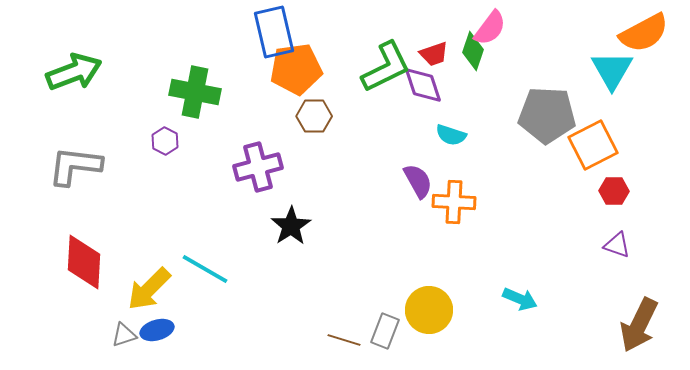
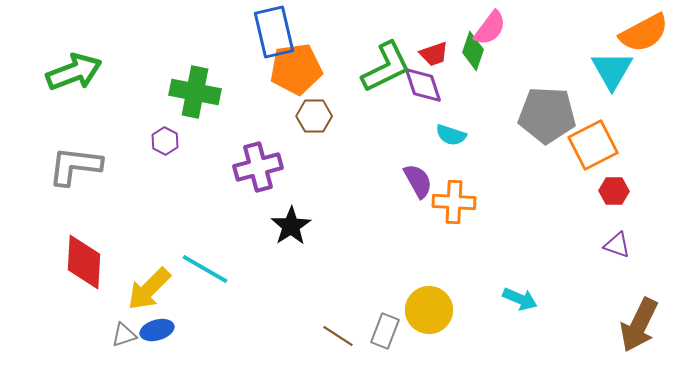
brown line: moved 6 px left, 4 px up; rotated 16 degrees clockwise
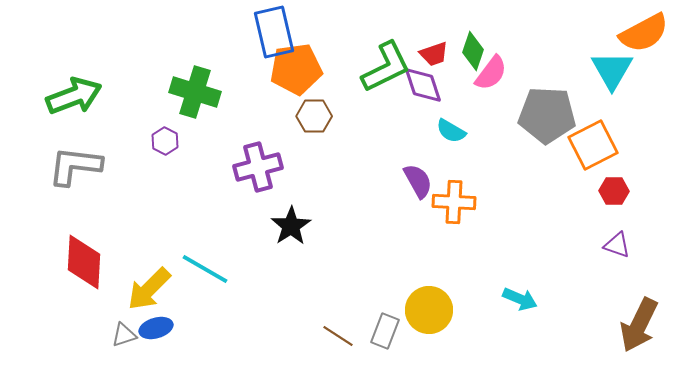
pink semicircle: moved 1 px right, 45 px down
green arrow: moved 24 px down
green cross: rotated 6 degrees clockwise
cyan semicircle: moved 4 px up; rotated 12 degrees clockwise
blue ellipse: moved 1 px left, 2 px up
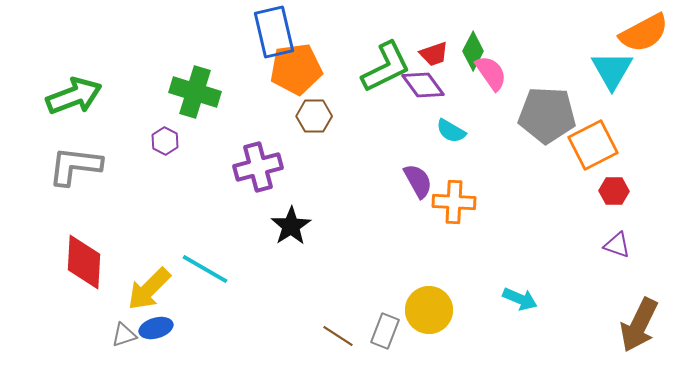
green diamond: rotated 9 degrees clockwise
pink semicircle: rotated 72 degrees counterclockwise
purple diamond: rotated 18 degrees counterclockwise
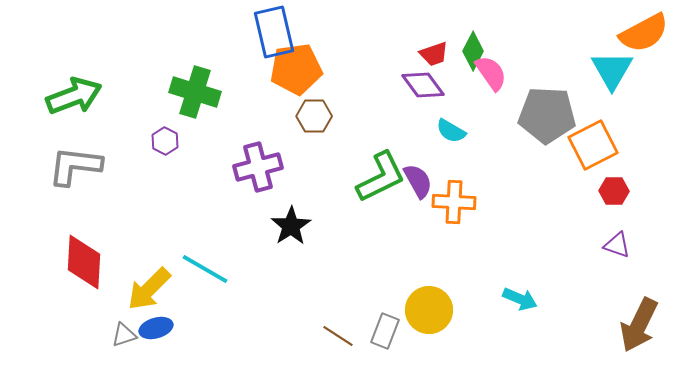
green L-shape: moved 5 px left, 110 px down
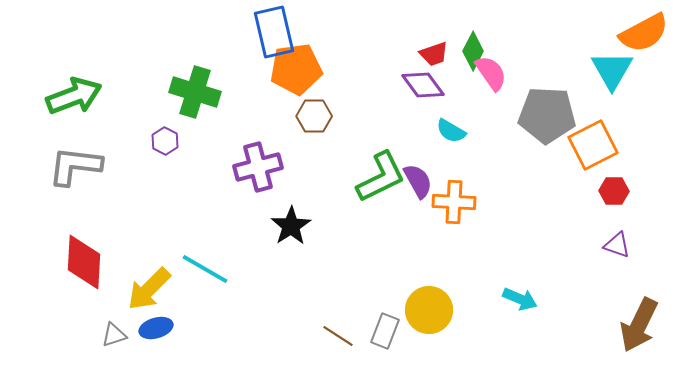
gray triangle: moved 10 px left
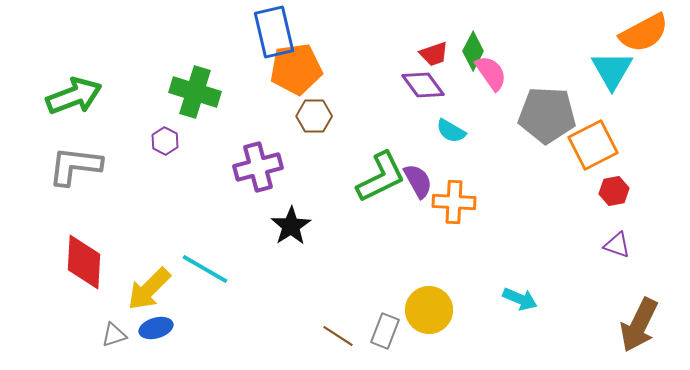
red hexagon: rotated 12 degrees counterclockwise
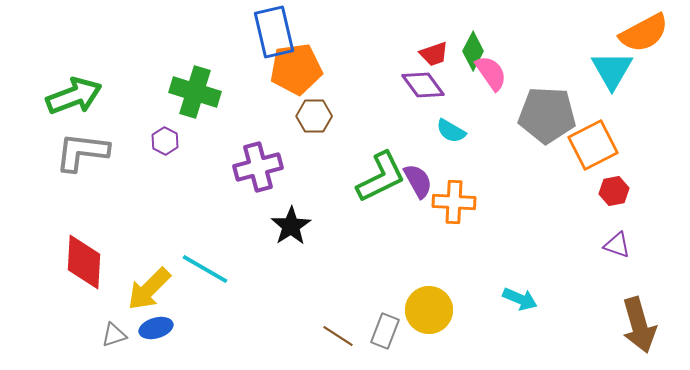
gray L-shape: moved 7 px right, 14 px up
brown arrow: rotated 42 degrees counterclockwise
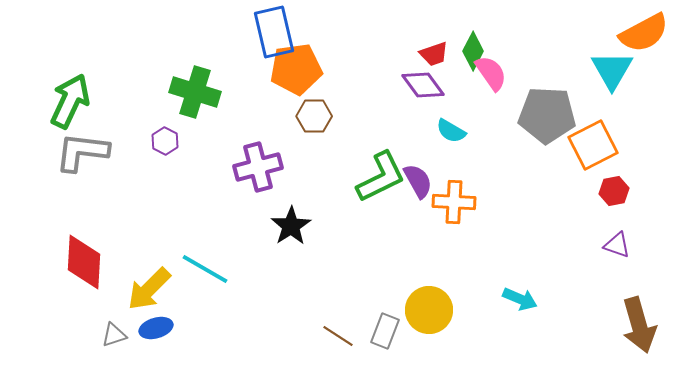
green arrow: moved 4 px left, 5 px down; rotated 44 degrees counterclockwise
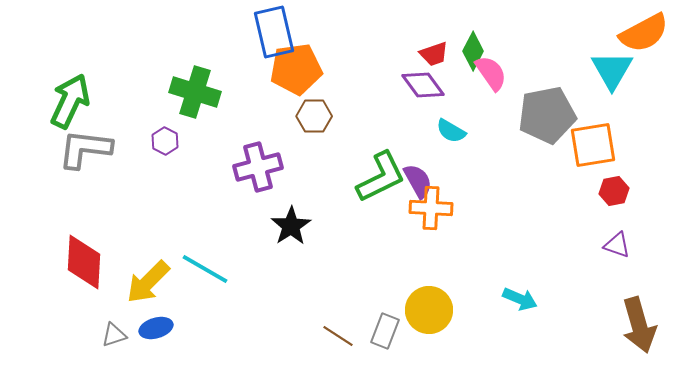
gray pentagon: rotated 14 degrees counterclockwise
orange square: rotated 18 degrees clockwise
gray L-shape: moved 3 px right, 3 px up
orange cross: moved 23 px left, 6 px down
yellow arrow: moved 1 px left, 7 px up
